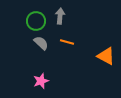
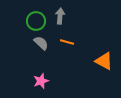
orange triangle: moved 2 px left, 5 px down
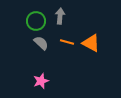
orange triangle: moved 13 px left, 18 px up
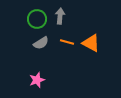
green circle: moved 1 px right, 2 px up
gray semicircle: rotated 105 degrees clockwise
pink star: moved 4 px left, 1 px up
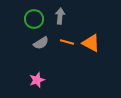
green circle: moved 3 px left
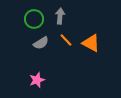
orange line: moved 1 px left, 2 px up; rotated 32 degrees clockwise
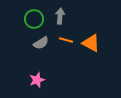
orange line: rotated 32 degrees counterclockwise
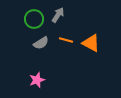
gray arrow: moved 2 px left, 1 px up; rotated 28 degrees clockwise
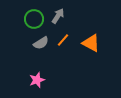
gray arrow: moved 1 px down
orange line: moved 3 px left; rotated 64 degrees counterclockwise
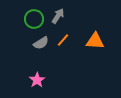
orange triangle: moved 4 px right, 2 px up; rotated 24 degrees counterclockwise
pink star: rotated 14 degrees counterclockwise
